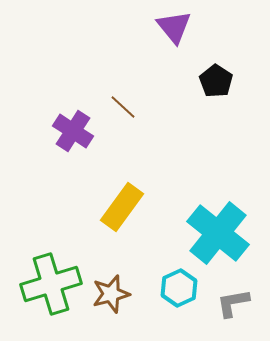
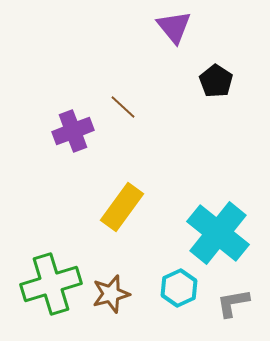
purple cross: rotated 36 degrees clockwise
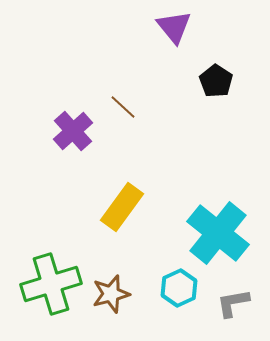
purple cross: rotated 21 degrees counterclockwise
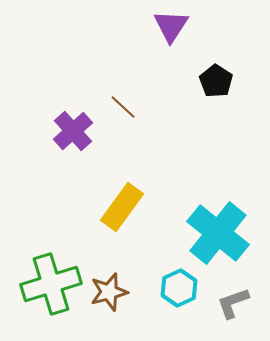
purple triangle: moved 3 px left, 1 px up; rotated 12 degrees clockwise
brown star: moved 2 px left, 2 px up
gray L-shape: rotated 9 degrees counterclockwise
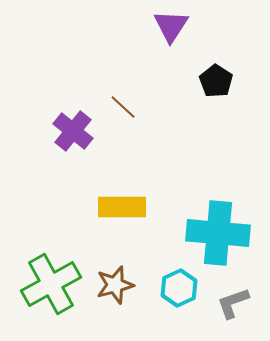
purple cross: rotated 9 degrees counterclockwise
yellow rectangle: rotated 54 degrees clockwise
cyan cross: rotated 34 degrees counterclockwise
green cross: rotated 12 degrees counterclockwise
brown star: moved 6 px right, 7 px up
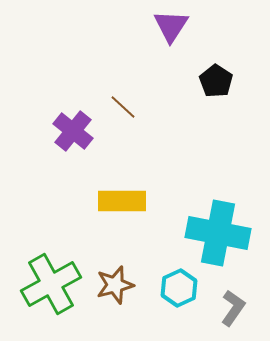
yellow rectangle: moved 6 px up
cyan cross: rotated 6 degrees clockwise
gray L-shape: moved 5 px down; rotated 144 degrees clockwise
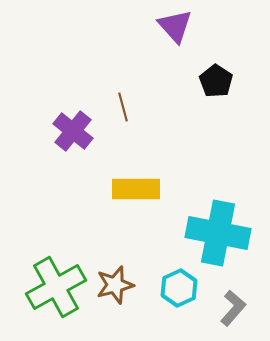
purple triangle: moved 4 px right; rotated 15 degrees counterclockwise
brown line: rotated 32 degrees clockwise
yellow rectangle: moved 14 px right, 12 px up
green cross: moved 5 px right, 3 px down
gray L-shape: rotated 6 degrees clockwise
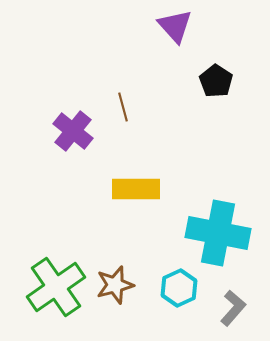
green cross: rotated 6 degrees counterclockwise
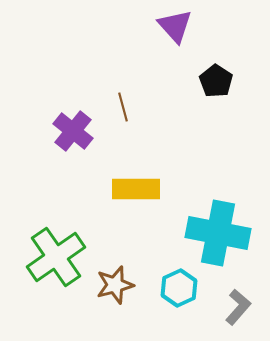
green cross: moved 30 px up
gray L-shape: moved 5 px right, 1 px up
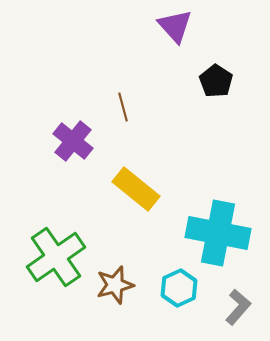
purple cross: moved 10 px down
yellow rectangle: rotated 39 degrees clockwise
